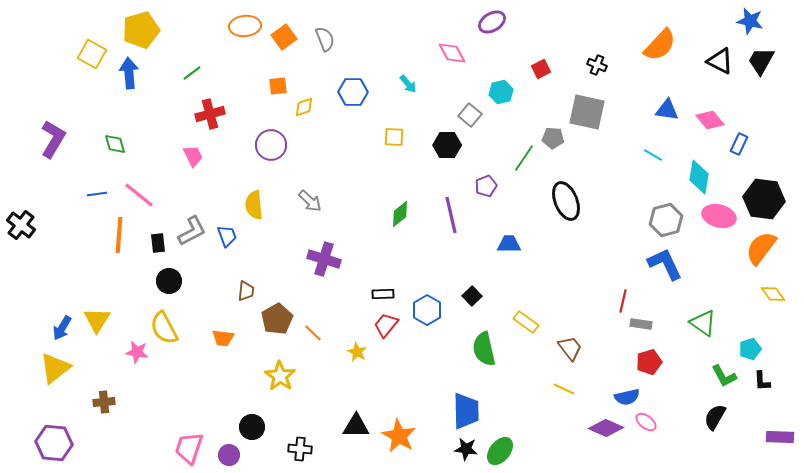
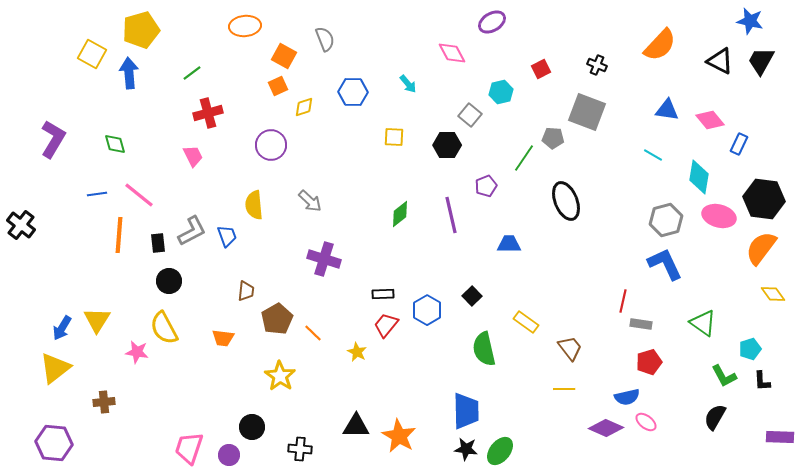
orange square at (284, 37): moved 19 px down; rotated 25 degrees counterclockwise
orange square at (278, 86): rotated 18 degrees counterclockwise
gray square at (587, 112): rotated 9 degrees clockwise
red cross at (210, 114): moved 2 px left, 1 px up
yellow line at (564, 389): rotated 25 degrees counterclockwise
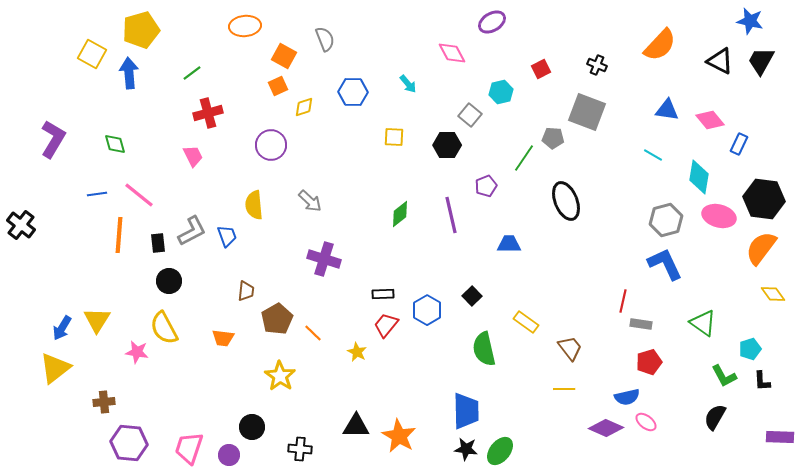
purple hexagon at (54, 443): moved 75 px right
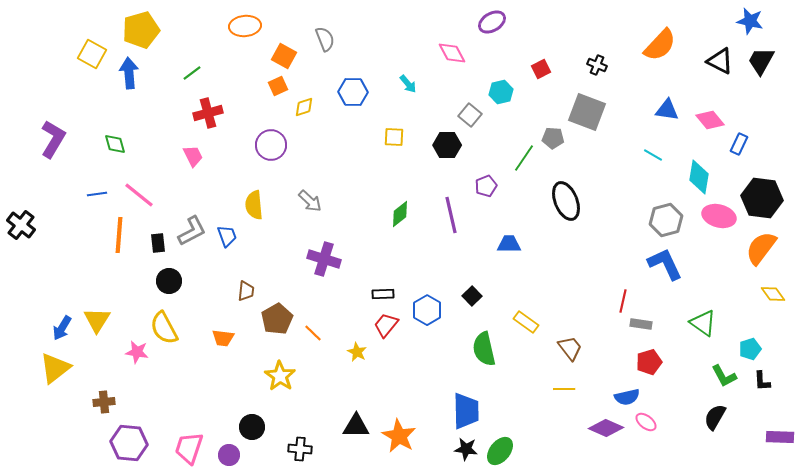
black hexagon at (764, 199): moved 2 px left, 1 px up
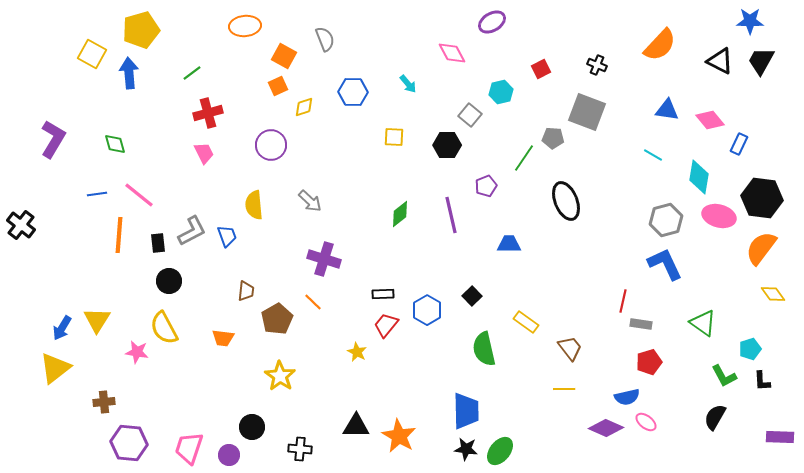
blue star at (750, 21): rotated 12 degrees counterclockwise
pink trapezoid at (193, 156): moved 11 px right, 3 px up
orange line at (313, 333): moved 31 px up
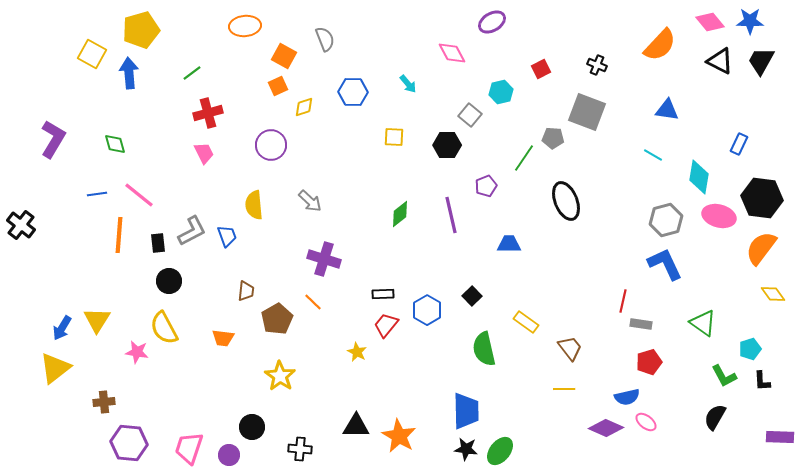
pink diamond at (710, 120): moved 98 px up
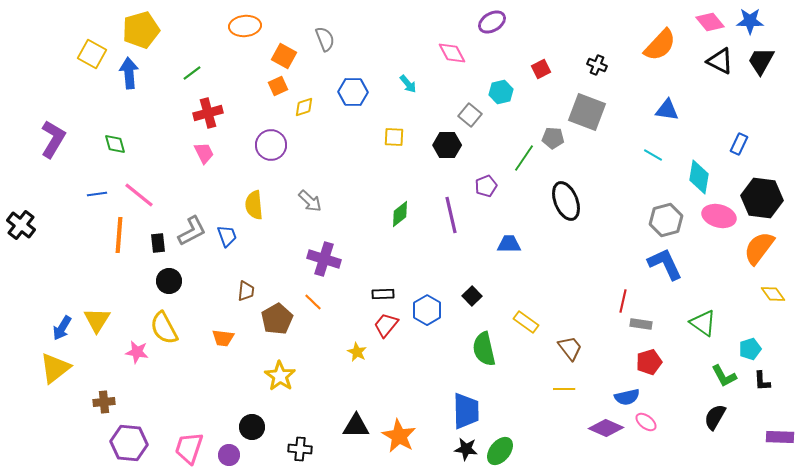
orange semicircle at (761, 248): moved 2 px left
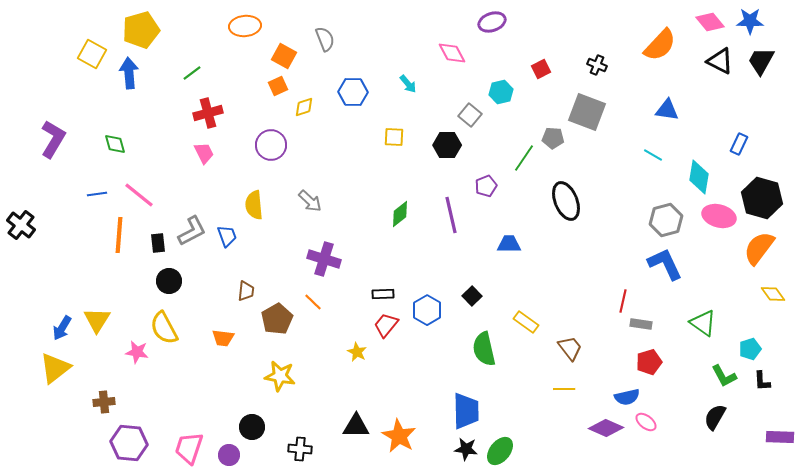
purple ellipse at (492, 22): rotated 12 degrees clockwise
black hexagon at (762, 198): rotated 9 degrees clockwise
yellow star at (280, 376): rotated 24 degrees counterclockwise
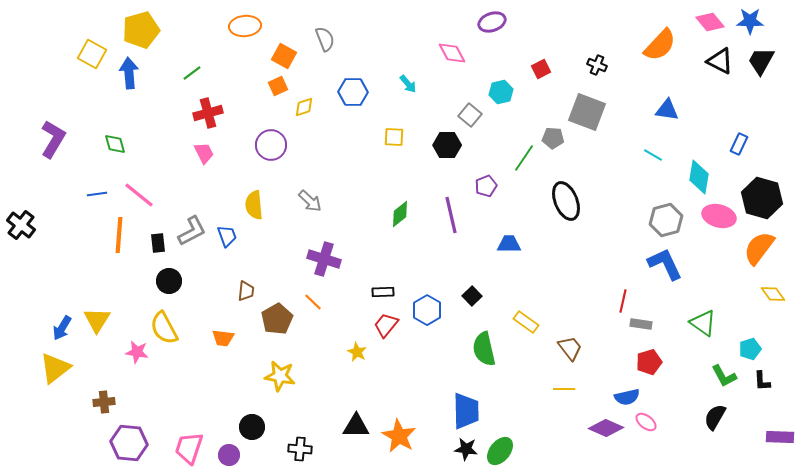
black rectangle at (383, 294): moved 2 px up
